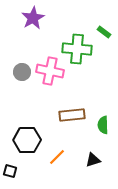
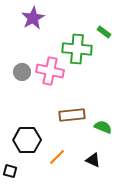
green semicircle: moved 2 px down; rotated 114 degrees clockwise
black triangle: rotated 42 degrees clockwise
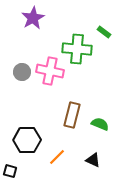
brown rectangle: rotated 70 degrees counterclockwise
green semicircle: moved 3 px left, 3 px up
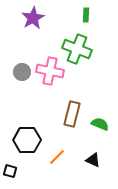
green rectangle: moved 18 px left, 17 px up; rotated 56 degrees clockwise
green cross: rotated 16 degrees clockwise
brown rectangle: moved 1 px up
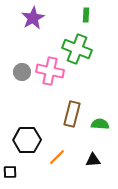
green semicircle: rotated 18 degrees counterclockwise
black triangle: rotated 28 degrees counterclockwise
black square: moved 1 px down; rotated 16 degrees counterclockwise
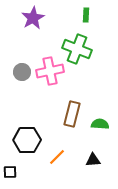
pink cross: rotated 24 degrees counterclockwise
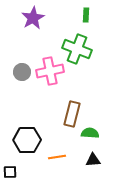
green semicircle: moved 10 px left, 9 px down
orange line: rotated 36 degrees clockwise
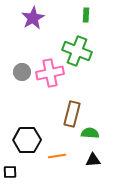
green cross: moved 2 px down
pink cross: moved 2 px down
orange line: moved 1 px up
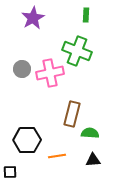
gray circle: moved 3 px up
